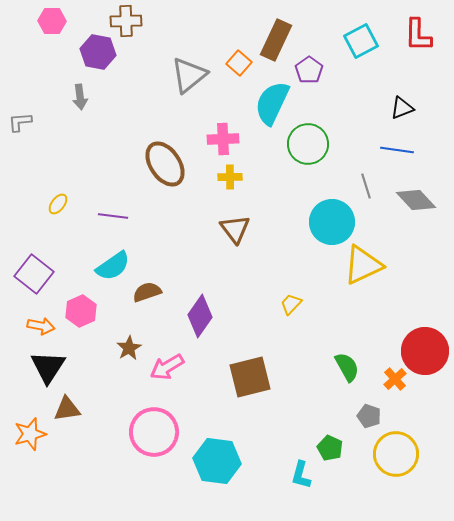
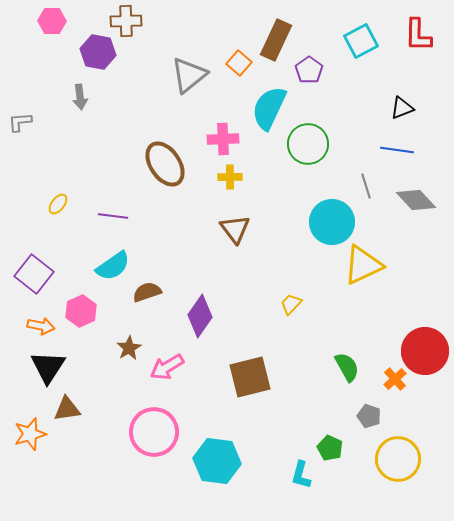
cyan semicircle at (272, 103): moved 3 px left, 5 px down
yellow circle at (396, 454): moved 2 px right, 5 px down
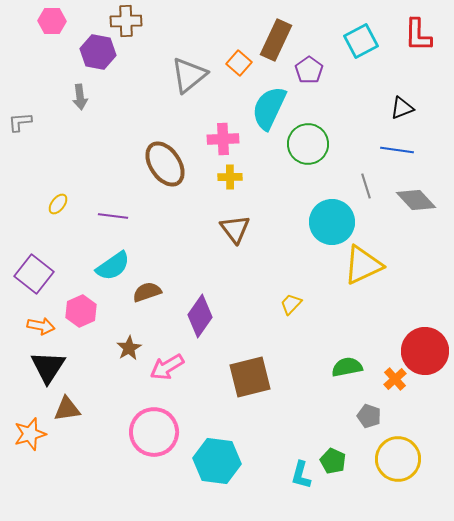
green semicircle at (347, 367): rotated 72 degrees counterclockwise
green pentagon at (330, 448): moved 3 px right, 13 px down
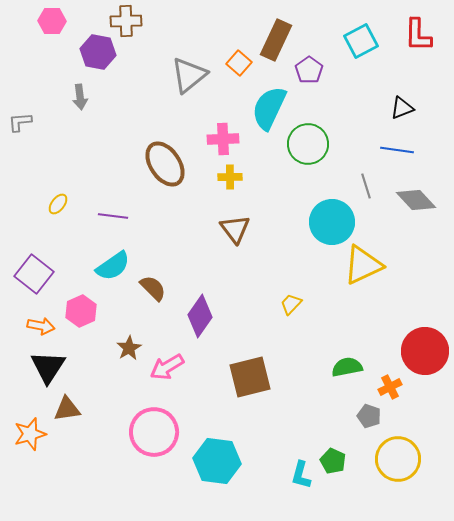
brown semicircle at (147, 292): moved 6 px right, 4 px up; rotated 64 degrees clockwise
orange cross at (395, 379): moved 5 px left, 8 px down; rotated 15 degrees clockwise
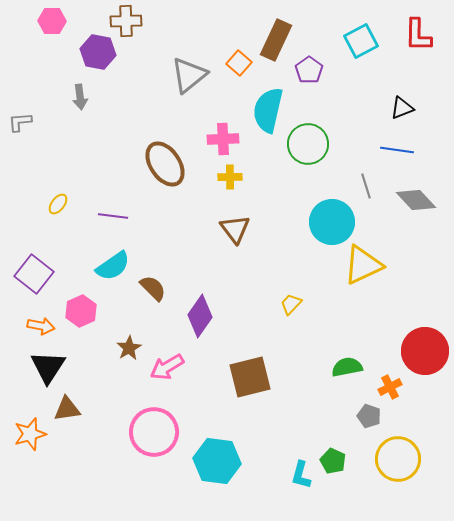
cyan semicircle at (269, 108): moved 1 px left, 2 px down; rotated 12 degrees counterclockwise
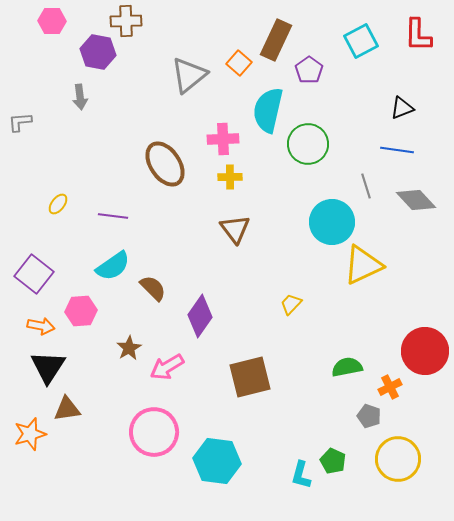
pink hexagon at (81, 311): rotated 20 degrees clockwise
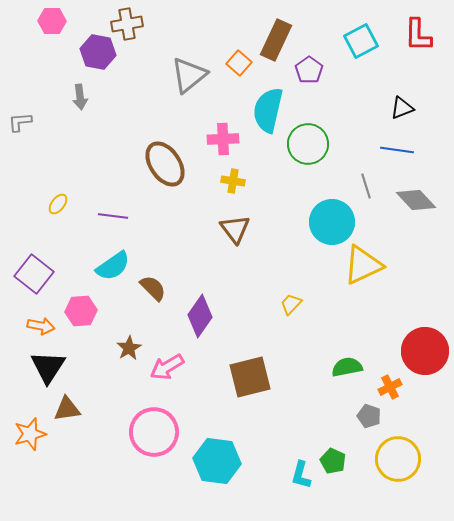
brown cross at (126, 21): moved 1 px right, 3 px down; rotated 8 degrees counterclockwise
yellow cross at (230, 177): moved 3 px right, 4 px down; rotated 10 degrees clockwise
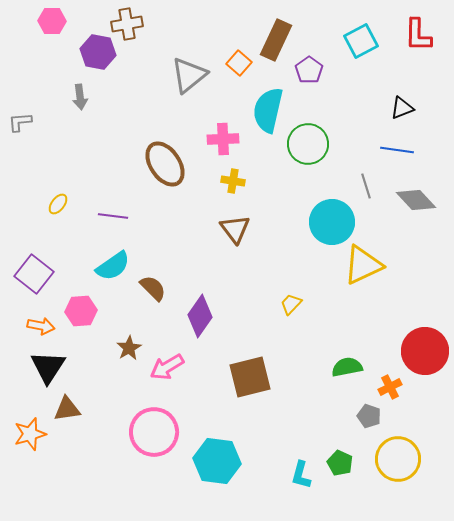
green pentagon at (333, 461): moved 7 px right, 2 px down
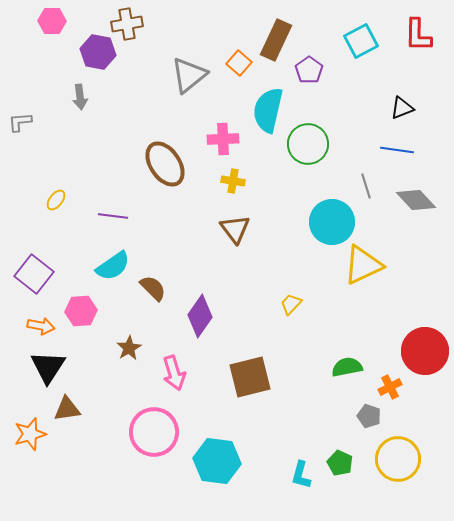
yellow ellipse at (58, 204): moved 2 px left, 4 px up
pink arrow at (167, 367): moved 7 px right, 6 px down; rotated 76 degrees counterclockwise
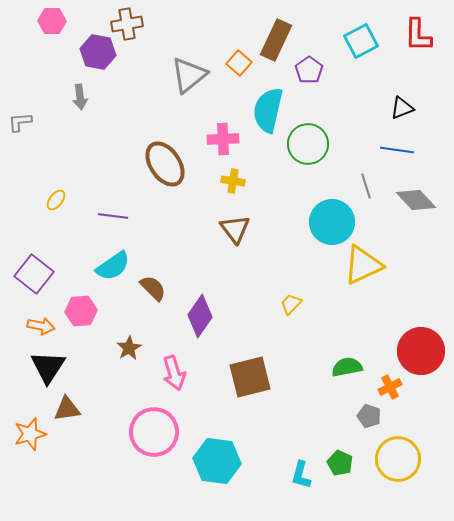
red circle at (425, 351): moved 4 px left
